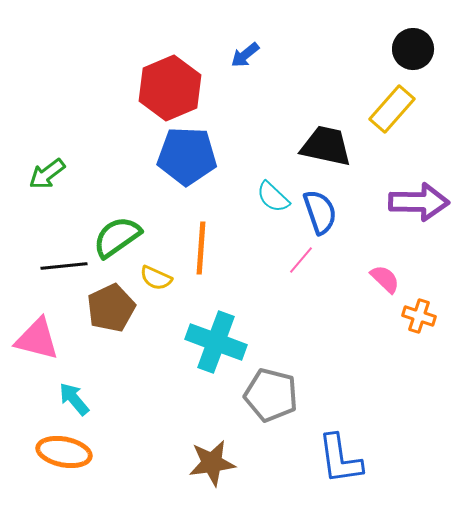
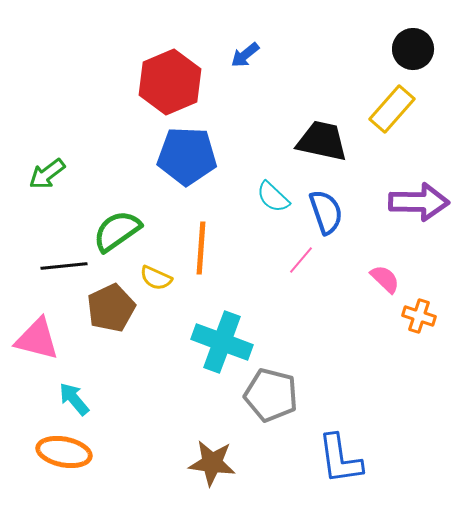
red hexagon: moved 6 px up
black trapezoid: moved 4 px left, 5 px up
blue semicircle: moved 6 px right
green semicircle: moved 6 px up
cyan cross: moved 6 px right
brown star: rotated 15 degrees clockwise
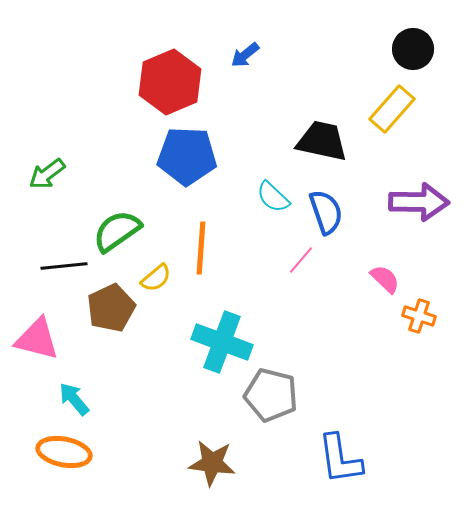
yellow semicircle: rotated 64 degrees counterclockwise
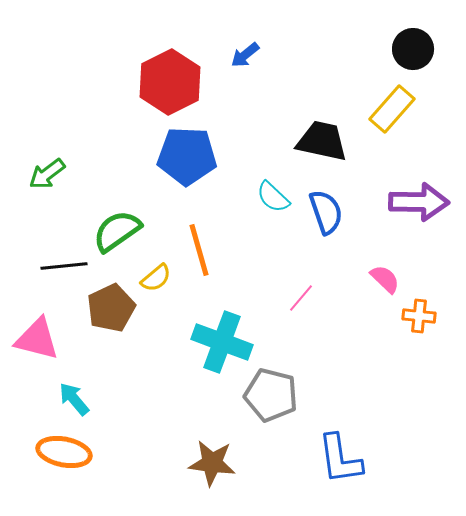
red hexagon: rotated 4 degrees counterclockwise
orange line: moved 2 px left, 2 px down; rotated 20 degrees counterclockwise
pink line: moved 38 px down
orange cross: rotated 12 degrees counterclockwise
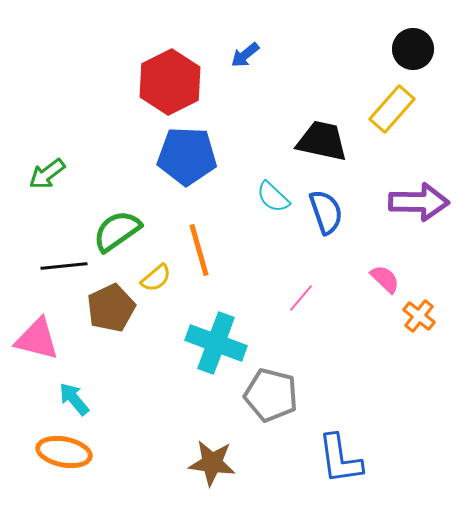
orange cross: rotated 32 degrees clockwise
cyan cross: moved 6 px left, 1 px down
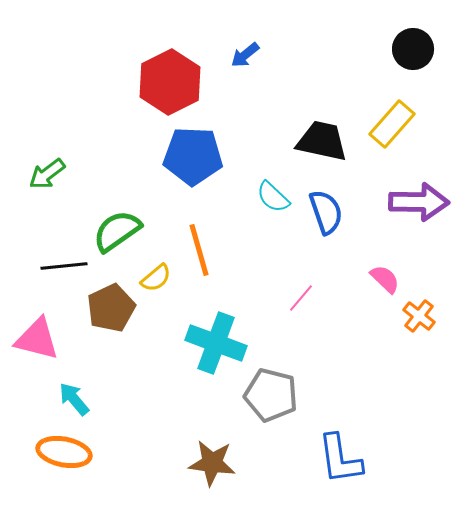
yellow rectangle: moved 15 px down
blue pentagon: moved 6 px right
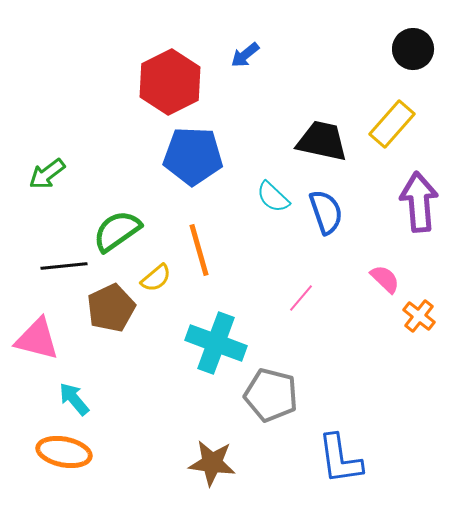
purple arrow: rotated 96 degrees counterclockwise
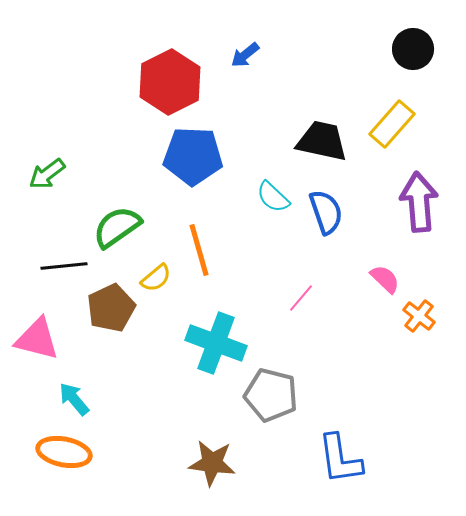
green semicircle: moved 4 px up
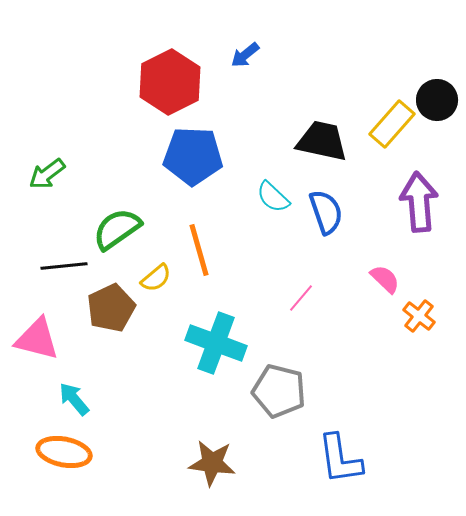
black circle: moved 24 px right, 51 px down
green semicircle: moved 2 px down
gray pentagon: moved 8 px right, 4 px up
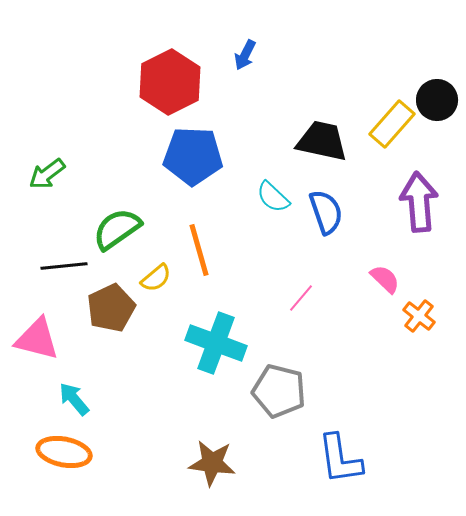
blue arrow: rotated 24 degrees counterclockwise
